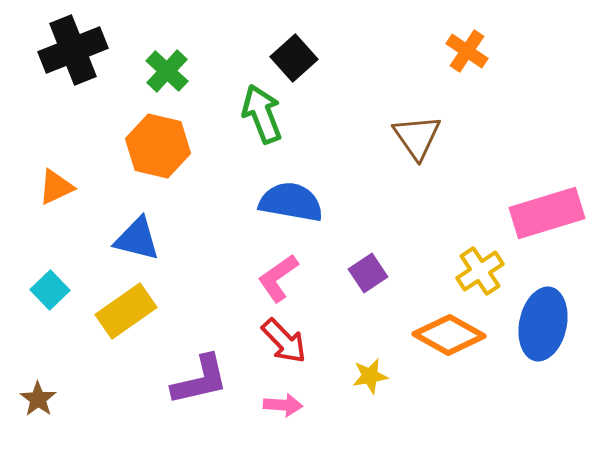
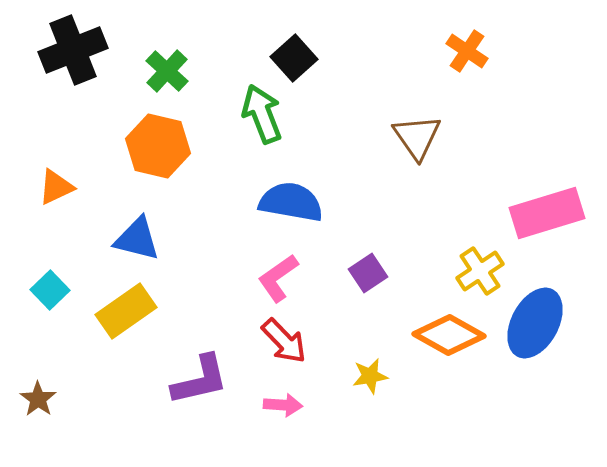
blue ellipse: moved 8 px left, 1 px up; rotated 16 degrees clockwise
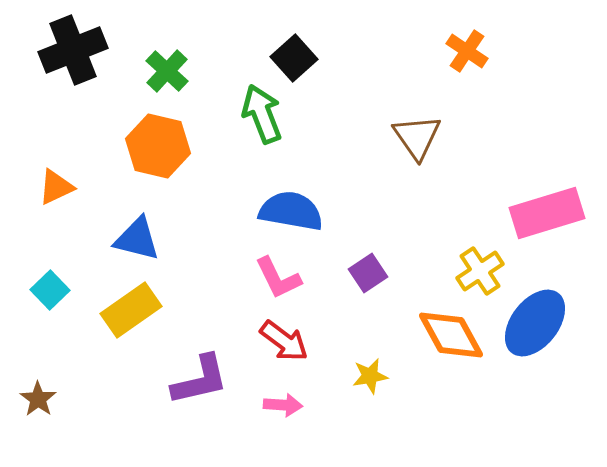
blue semicircle: moved 9 px down
pink L-shape: rotated 81 degrees counterclockwise
yellow rectangle: moved 5 px right, 1 px up
blue ellipse: rotated 10 degrees clockwise
orange diamond: moved 2 px right; rotated 32 degrees clockwise
red arrow: rotated 9 degrees counterclockwise
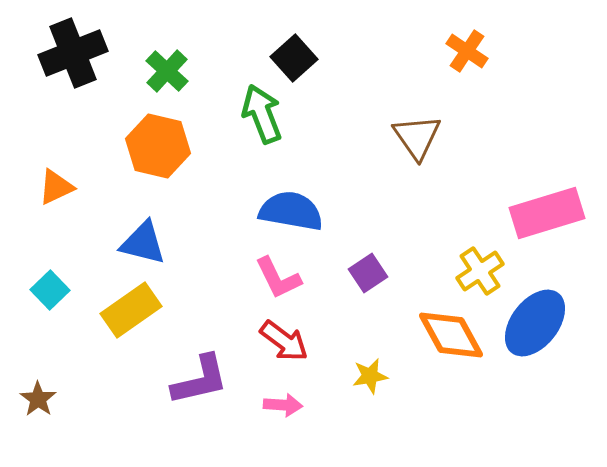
black cross: moved 3 px down
blue triangle: moved 6 px right, 4 px down
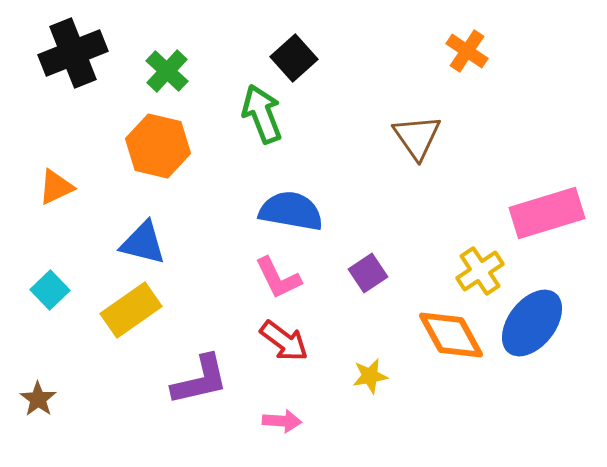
blue ellipse: moved 3 px left
pink arrow: moved 1 px left, 16 px down
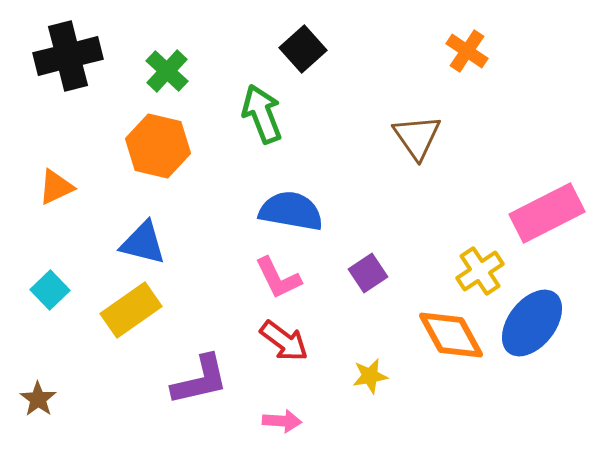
black cross: moved 5 px left, 3 px down; rotated 8 degrees clockwise
black square: moved 9 px right, 9 px up
pink rectangle: rotated 10 degrees counterclockwise
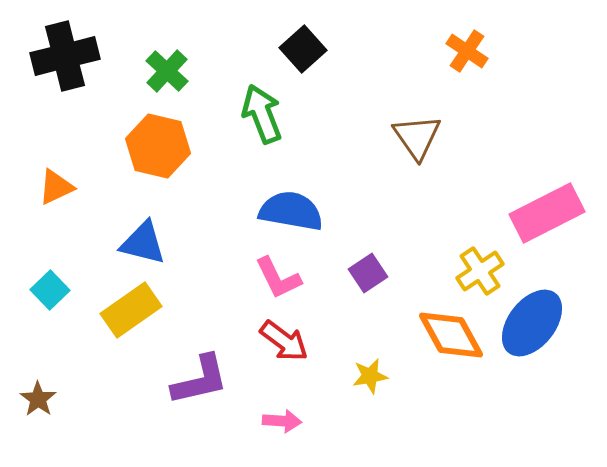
black cross: moved 3 px left
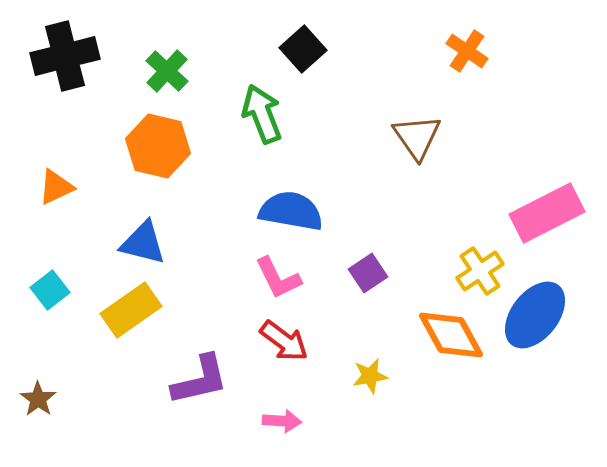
cyan square: rotated 6 degrees clockwise
blue ellipse: moved 3 px right, 8 px up
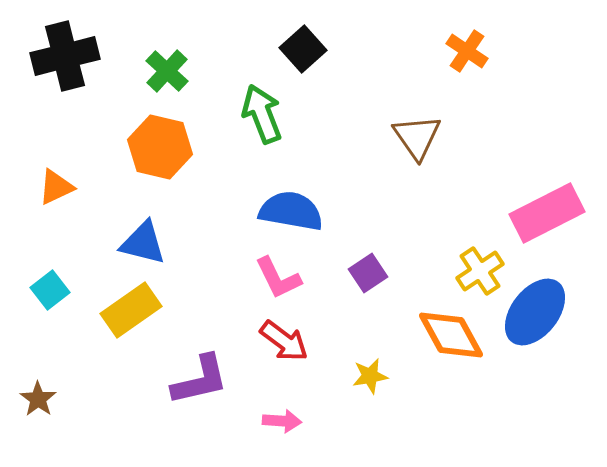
orange hexagon: moved 2 px right, 1 px down
blue ellipse: moved 3 px up
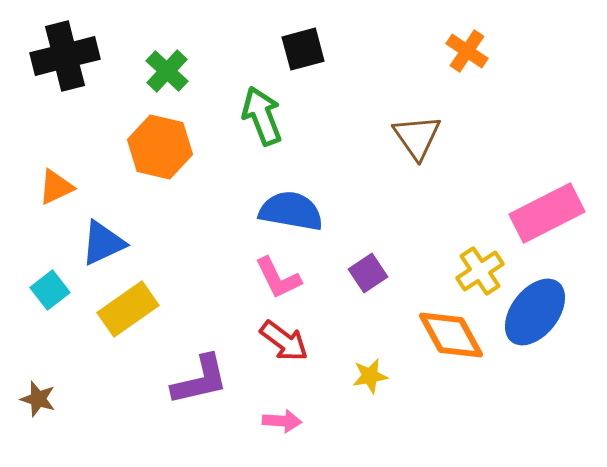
black square: rotated 27 degrees clockwise
green arrow: moved 2 px down
blue triangle: moved 40 px left; rotated 39 degrees counterclockwise
yellow rectangle: moved 3 px left, 1 px up
brown star: rotated 18 degrees counterclockwise
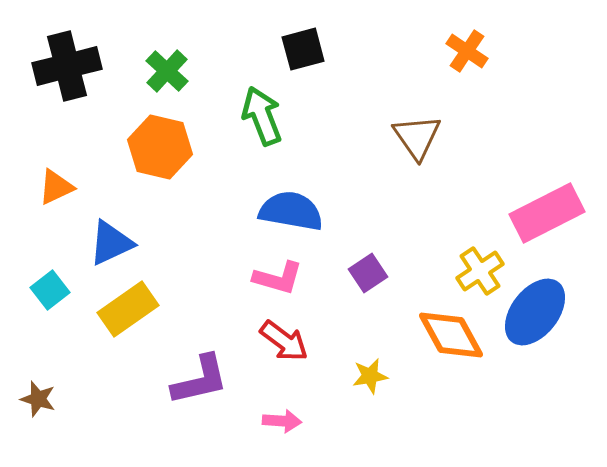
black cross: moved 2 px right, 10 px down
blue triangle: moved 8 px right
pink L-shape: rotated 48 degrees counterclockwise
